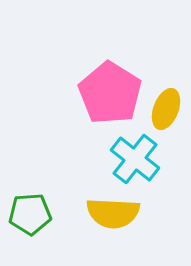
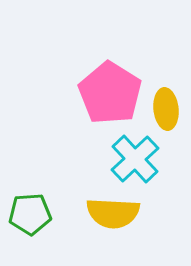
yellow ellipse: rotated 27 degrees counterclockwise
cyan cross: rotated 9 degrees clockwise
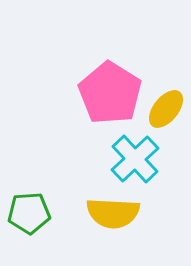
yellow ellipse: rotated 45 degrees clockwise
green pentagon: moved 1 px left, 1 px up
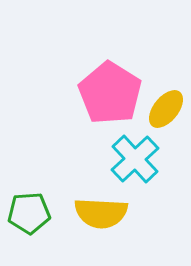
yellow semicircle: moved 12 px left
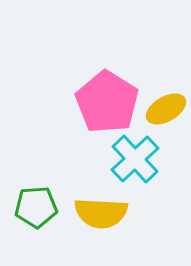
pink pentagon: moved 3 px left, 9 px down
yellow ellipse: rotated 21 degrees clockwise
green pentagon: moved 7 px right, 6 px up
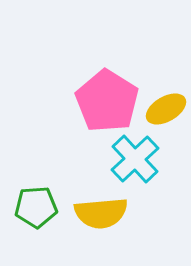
pink pentagon: moved 1 px up
yellow semicircle: rotated 8 degrees counterclockwise
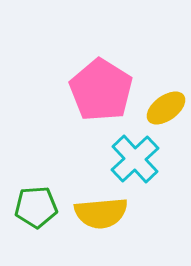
pink pentagon: moved 6 px left, 11 px up
yellow ellipse: moved 1 px up; rotated 6 degrees counterclockwise
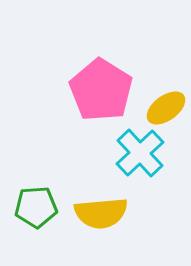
cyan cross: moved 5 px right, 6 px up
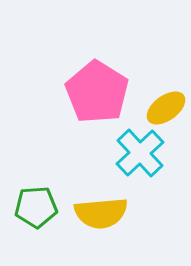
pink pentagon: moved 4 px left, 2 px down
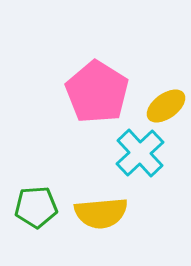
yellow ellipse: moved 2 px up
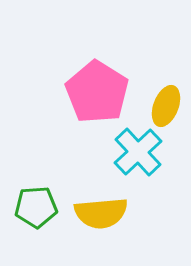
yellow ellipse: rotated 33 degrees counterclockwise
cyan cross: moved 2 px left, 1 px up
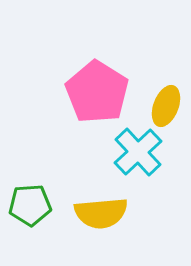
green pentagon: moved 6 px left, 2 px up
